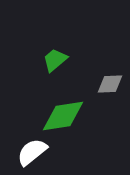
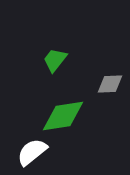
green trapezoid: rotated 12 degrees counterclockwise
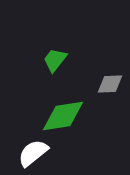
white semicircle: moved 1 px right, 1 px down
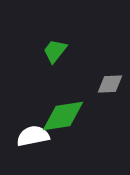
green trapezoid: moved 9 px up
white semicircle: moved 17 px up; rotated 28 degrees clockwise
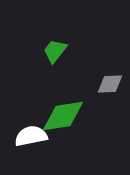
white semicircle: moved 2 px left
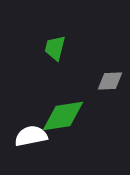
green trapezoid: moved 3 px up; rotated 24 degrees counterclockwise
gray diamond: moved 3 px up
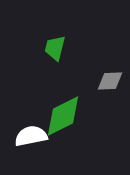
green diamond: rotated 18 degrees counterclockwise
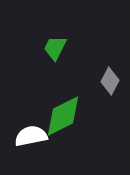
green trapezoid: rotated 12 degrees clockwise
gray diamond: rotated 60 degrees counterclockwise
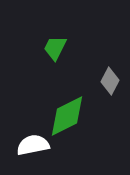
green diamond: moved 4 px right
white semicircle: moved 2 px right, 9 px down
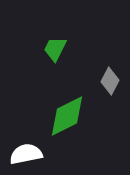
green trapezoid: moved 1 px down
white semicircle: moved 7 px left, 9 px down
